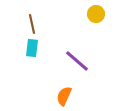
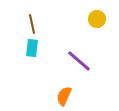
yellow circle: moved 1 px right, 5 px down
purple line: moved 2 px right
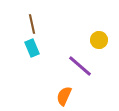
yellow circle: moved 2 px right, 21 px down
cyan rectangle: rotated 30 degrees counterclockwise
purple line: moved 1 px right, 5 px down
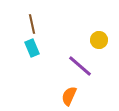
orange semicircle: moved 5 px right
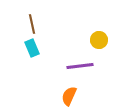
purple line: rotated 48 degrees counterclockwise
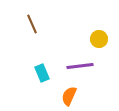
brown line: rotated 12 degrees counterclockwise
yellow circle: moved 1 px up
cyan rectangle: moved 10 px right, 25 px down
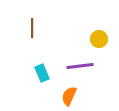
brown line: moved 4 px down; rotated 24 degrees clockwise
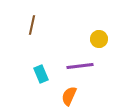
brown line: moved 3 px up; rotated 12 degrees clockwise
cyan rectangle: moved 1 px left, 1 px down
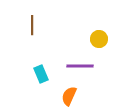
brown line: rotated 12 degrees counterclockwise
purple line: rotated 8 degrees clockwise
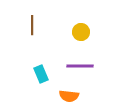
yellow circle: moved 18 px left, 7 px up
orange semicircle: rotated 108 degrees counterclockwise
